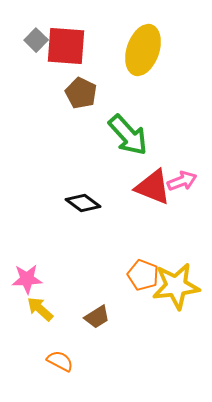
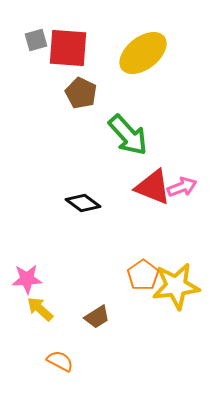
gray square: rotated 30 degrees clockwise
red square: moved 2 px right, 2 px down
yellow ellipse: moved 3 px down; rotated 33 degrees clockwise
pink arrow: moved 6 px down
orange pentagon: rotated 16 degrees clockwise
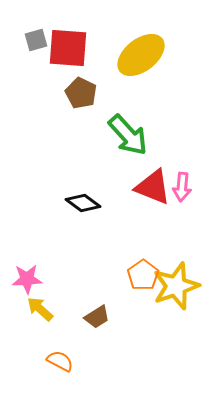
yellow ellipse: moved 2 px left, 2 px down
pink arrow: rotated 116 degrees clockwise
yellow star: rotated 12 degrees counterclockwise
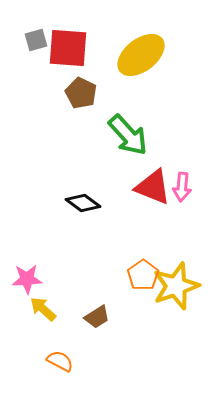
yellow arrow: moved 3 px right
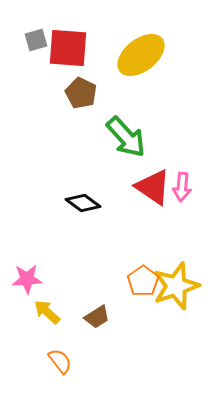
green arrow: moved 2 px left, 2 px down
red triangle: rotated 12 degrees clockwise
orange pentagon: moved 6 px down
yellow arrow: moved 4 px right, 3 px down
orange semicircle: rotated 24 degrees clockwise
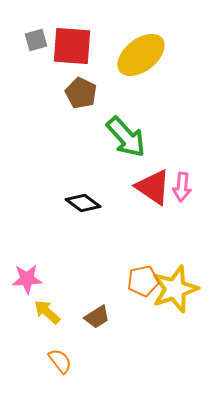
red square: moved 4 px right, 2 px up
orange pentagon: rotated 24 degrees clockwise
yellow star: moved 1 px left, 3 px down
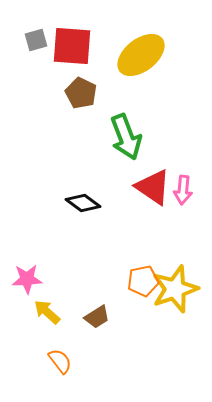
green arrow: rotated 21 degrees clockwise
pink arrow: moved 1 px right, 3 px down
